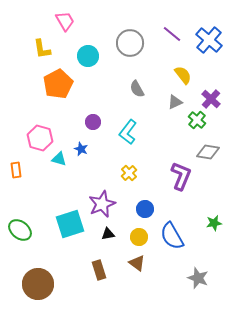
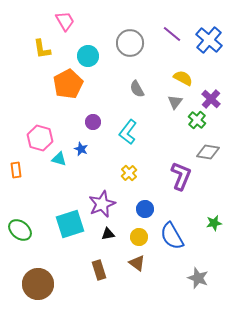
yellow semicircle: moved 3 px down; rotated 24 degrees counterclockwise
orange pentagon: moved 10 px right
gray triangle: rotated 28 degrees counterclockwise
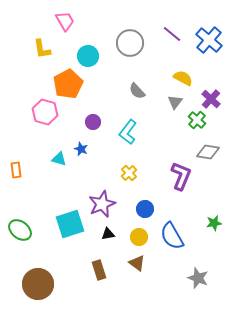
gray semicircle: moved 2 px down; rotated 12 degrees counterclockwise
pink hexagon: moved 5 px right, 26 px up
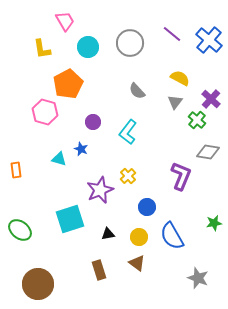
cyan circle: moved 9 px up
yellow semicircle: moved 3 px left
yellow cross: moved 1 px left, 3 px down
purple star: moved 2 px left, 14 px up
blue circle: moved 2 px right, 2 px up
cyan square: moved 5 px up
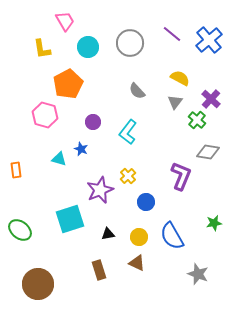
blue cross: rotated 8 degrees clockwise
pink hexagon: moved 3 px down
blue circle: moved 1 px left, 5 px up
brown triangle: rotated 12 degrees counterclockwise
gray star: moved 4 px up
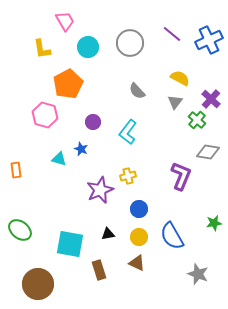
blue cross: rotated 16 degrees clockwise
yellow cross: rotated 28 degrees clockwise
blue circle: moved 7 px left, 7 px down
cyan square: moved 25 px down; rotated 28 degrees clockwise
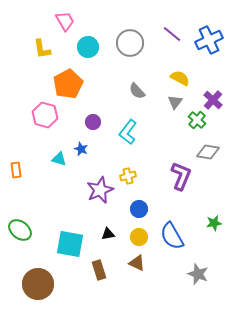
purple cross: moved 2 px right, 1 px down
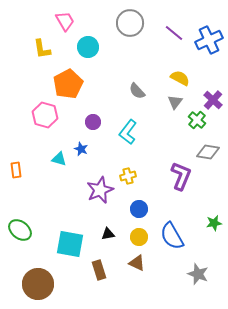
purple line: moved 2 px right, 1 px up
gray circle: moved 20 px up
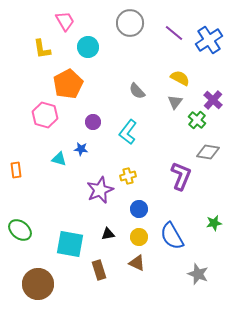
blue cross: rotated 8 degrees counterclockwise
blue star: rotated 16 degrees counterclockwise
